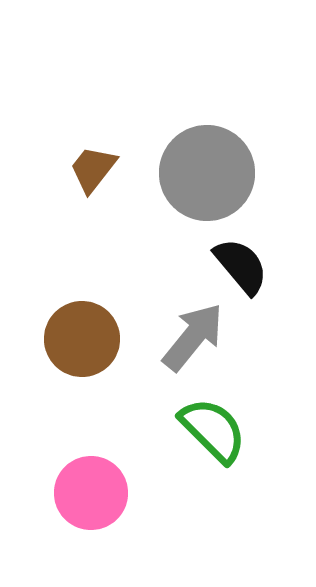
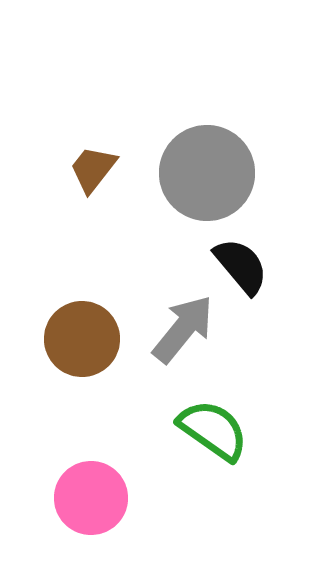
gray arrow: moved 10 px left, 8 px up
green semicircle: rotated 10 degrees counterclockwise
pink circle: moved 5 px down
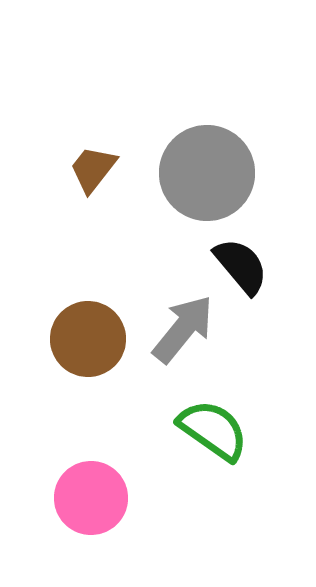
brown circle: moved 6 px right
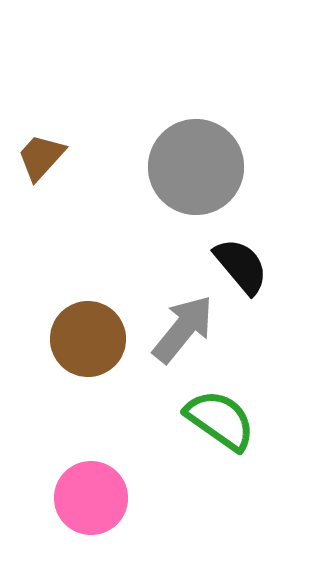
brown trapezoid: moved 52 px left, 12 px up; rotated 4 degrees clockwise
gray circle: moved 11 px left, 6 px up
green semicircle: moved 7 px right, 10 px up
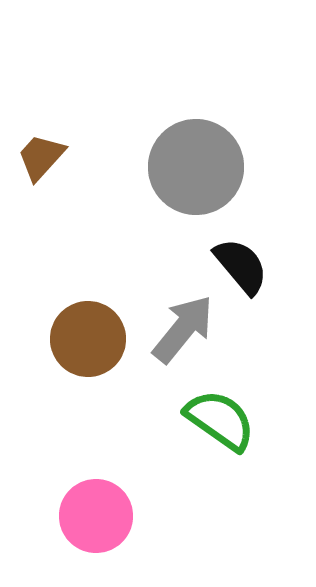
pink circle: moved 5 px right, 18 px down
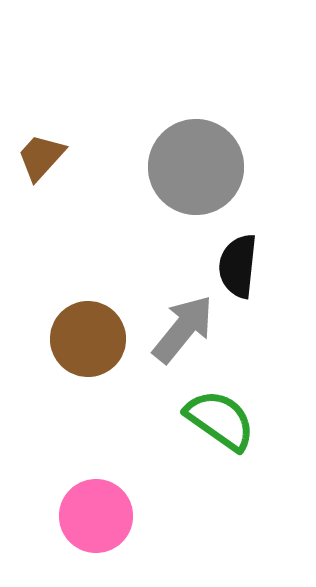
black semicircle: moved 3 px left; rotated 134 degrees counterclockwise
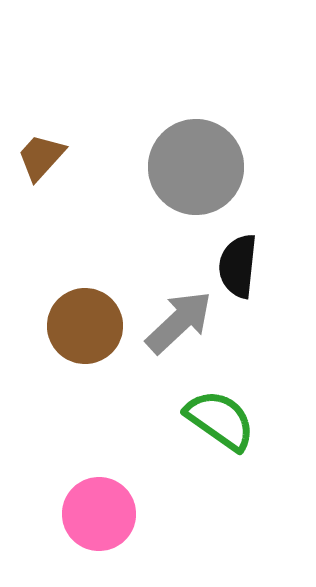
gray arrow: moved 4 px left, 7 px up; rotated 8 degrees clockwise
brown circle: moved 3 px left, 13 px up
pink circle: moved 3 px right, 2 px up
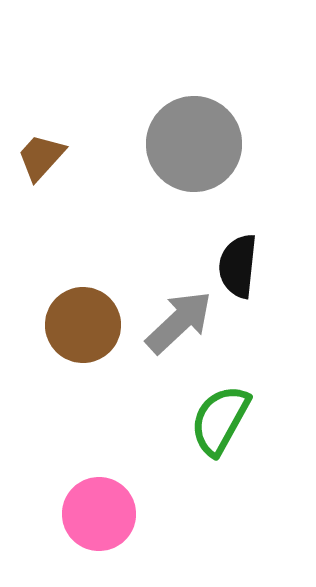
gray circle: moved 2 px left, 23 px up
brown circle: moved 2 px left, 1 px up
green semicircle: rotated 96 degrees counterclockwise
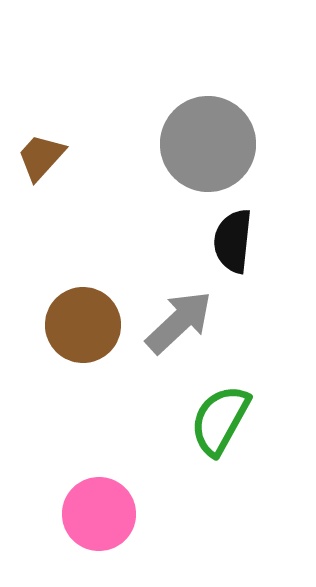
gray circle: moved 14 px right
black semicircle: moved 5 px left, 25 px up
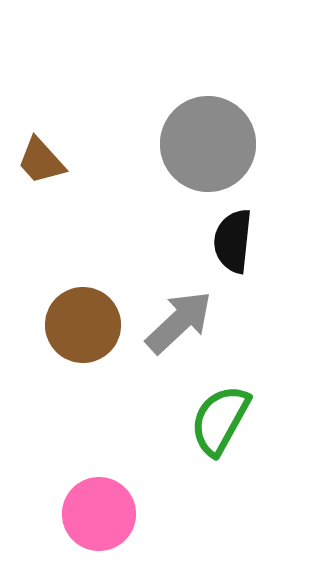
brown trapezoid: moved 4 px down; rotated 84 degrees counterclockwise
